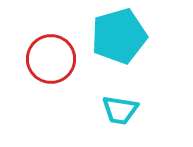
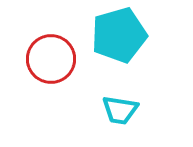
cyan pentagon: moved 1 px up
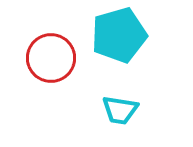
red circle: moved 1 px up
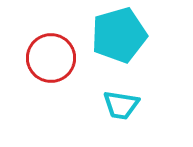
cyan trapezoid: moved 1 px right, 5 px up
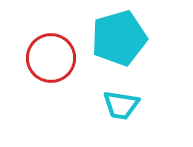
cyan pentagon: moved 3 px down
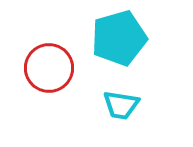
red circle: moved 2 px left, 10 px down
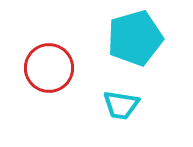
cyan pentagon: moved 16 px right
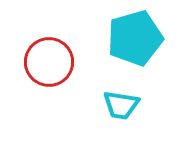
red circle: moved 6 px up
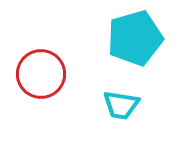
red circle: moved 8 px left, 12 px down
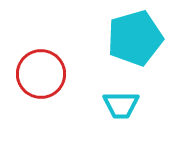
cyan trapezoid: rotated 9 degrees counterclockwise
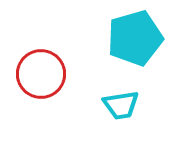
cyan trapezoid: rotated 9 degrees counterclockwise
